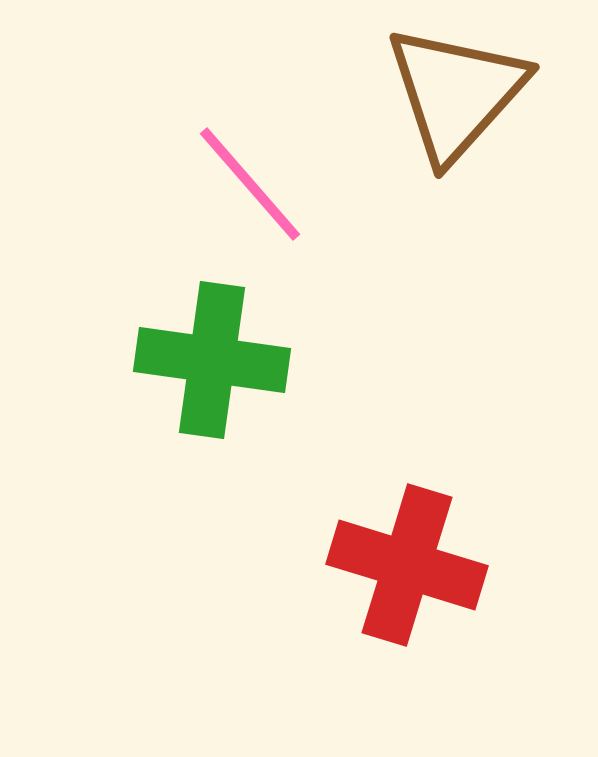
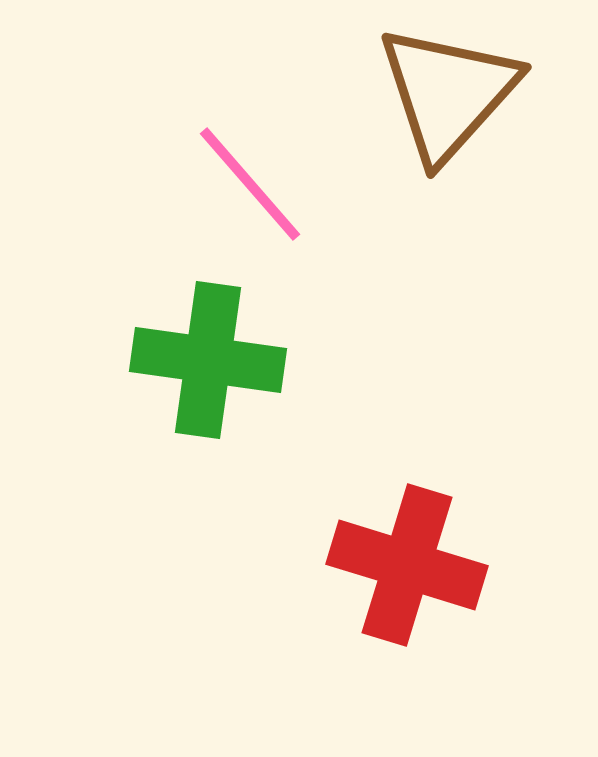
brown triangle: moved 8 px left
green cross: moved 4 px left
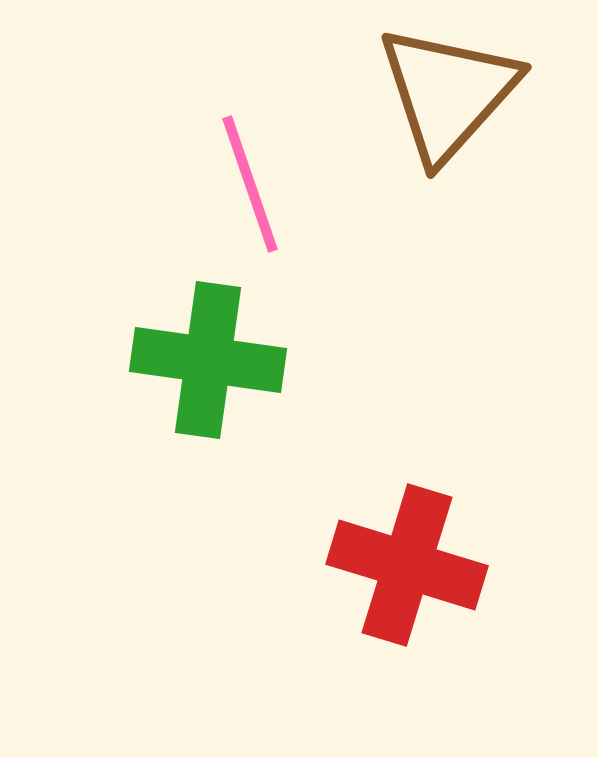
pink line: rotated 22 degrees clockwise
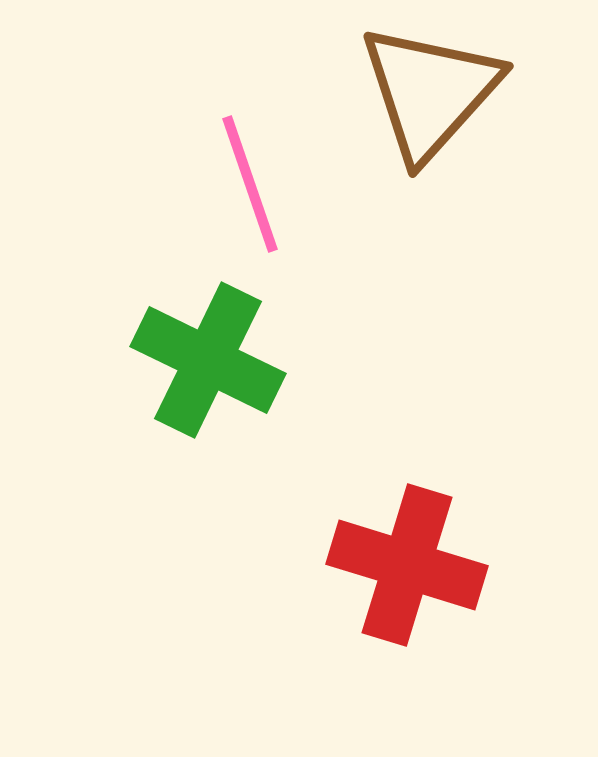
brown triangle: moved 18 px left, 1 px up
green cross: rotated 18 degrees clockwise
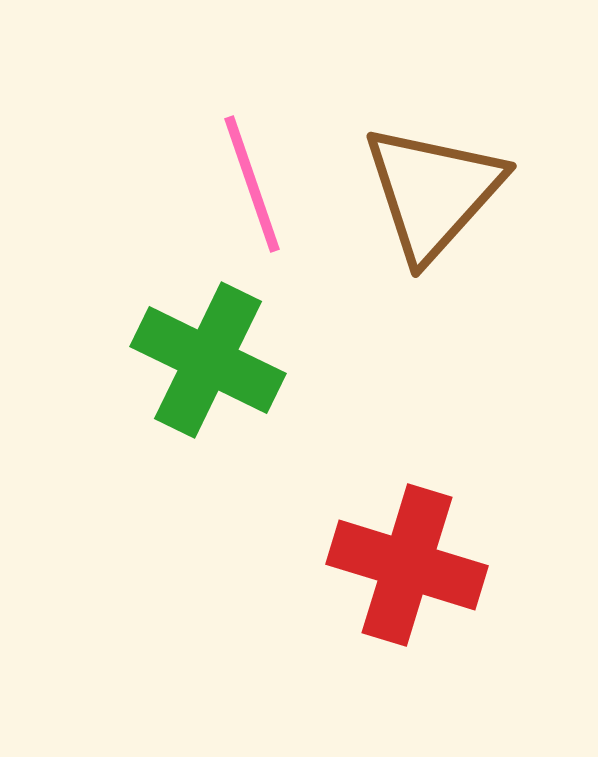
brown triangle: moved 3 px right, 100 px down
pink line: moved 2 px right
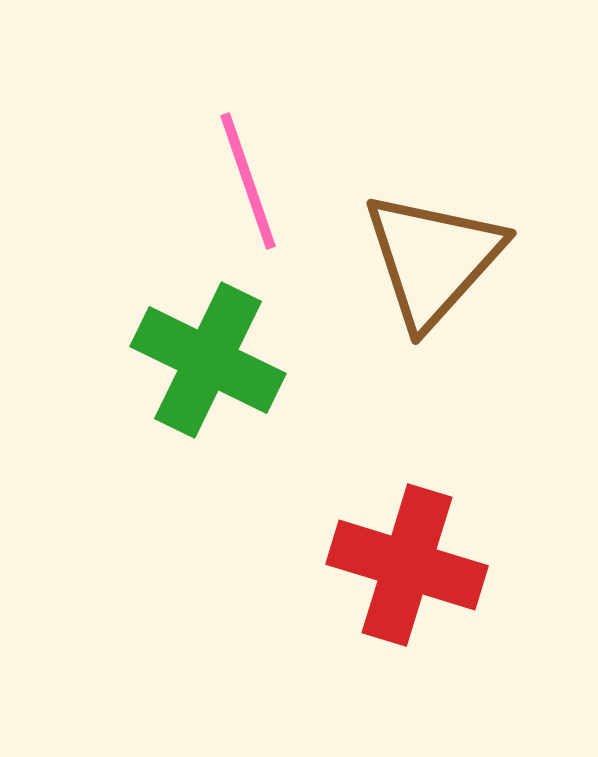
pink line: moved 4 px left, 3 px up
brown triangle: moved 67 px down
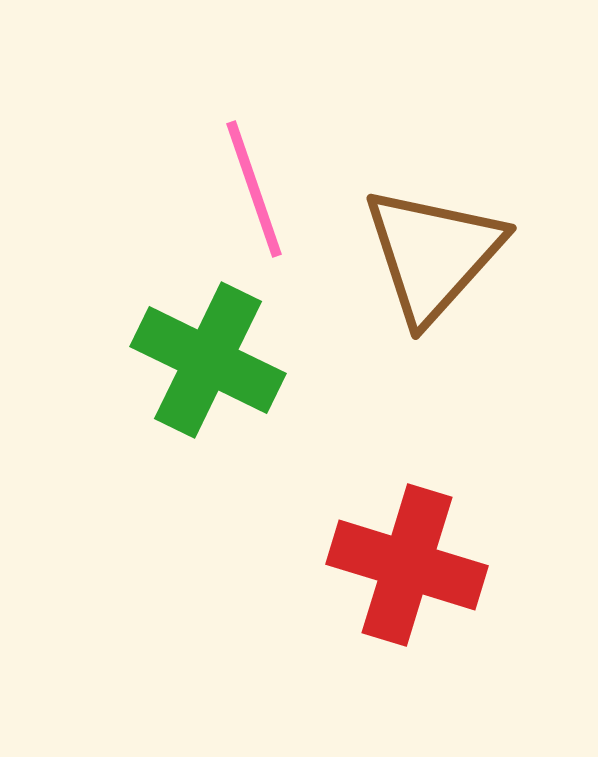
pink line: moved 6 px right, 8 px down
brown triangle: moved 5 px up
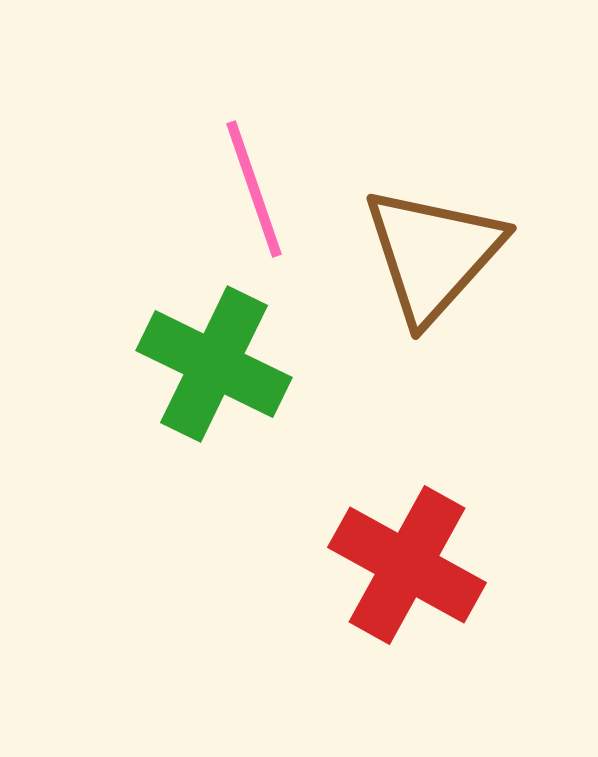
green cross: moved 6 px right, 4 px down
red cross: rotated 12 degrees clockwise
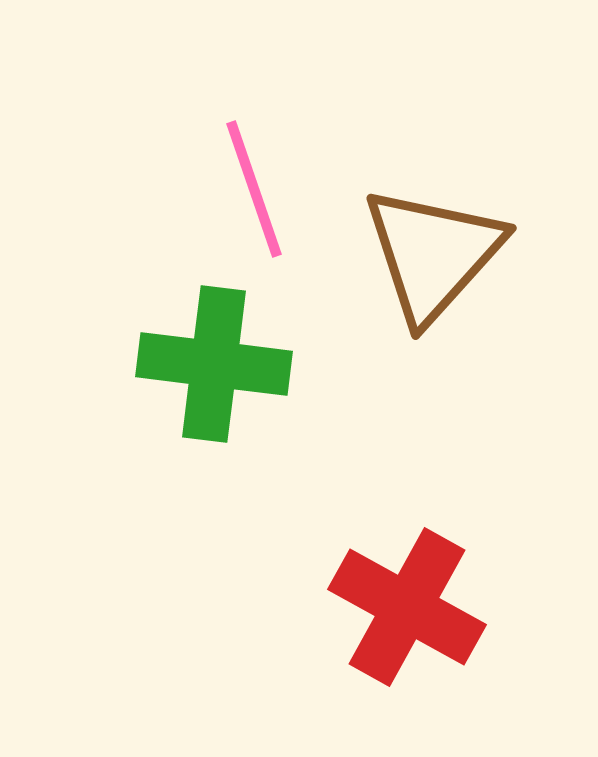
green cross: rotated 19 degrees counterclockwise
red cross: moved 42 px down
